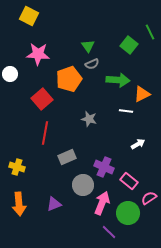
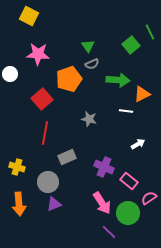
green square: moved 2 px right; rotated 12 degrees clockwise
gray circle: moved 35 px left, 3 px up
pink arrow: rotated 125 degrees clockwise
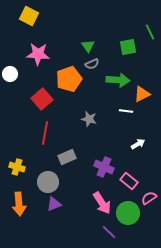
green square: moved 3 px left, 2 px down; rotated 30 degrees clockwise
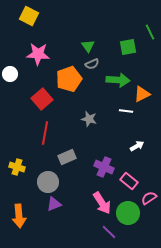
white arrow: moved 1 px left, 2 px down
orange arrow: moved 12 px down
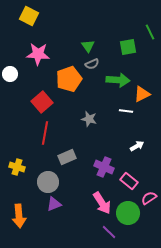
red square: moved 3 px down
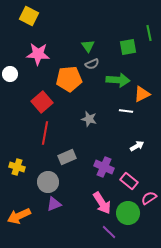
green line: moved 1 px left, 1 px down; rotated 14 degrees clockwise
orange pentagon: rotated 15 degrees clockwise
orange arrow: rotated 70 degrees clockwise
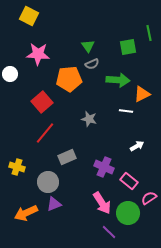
red line: rotated 30 degrees clockwise
orange arrow: moved 7 px right, 3 px up
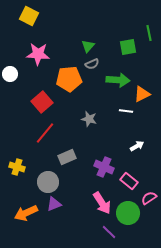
green triangle: rotated 16 degrees clockwise
